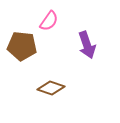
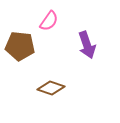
brown pentagon: moved 2 px left
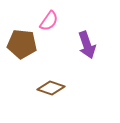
brown pentagon: moved 2 px right, 2 px up
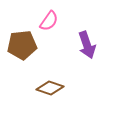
brown pentagon: moved 1 px down; rotated 12 degrees counterclockwise
brown diamond: moved 1 px left
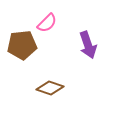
pink semicircle: moved 2 px left, 2 px down; rotated 10 degrees clockwise
purple arrow: moved 1 px right
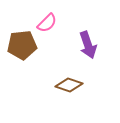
brown diamond: moved 19 px right, 3 px up
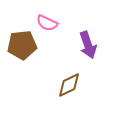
pink semicircle: rotated 70 degrees clockwise
brown diamond: rotated 44 degrees counterclockwise
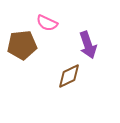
brown diamond: moved 9 px up
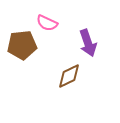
purple arrow: moved 2 px up
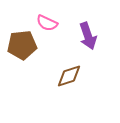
purple arrow: moved 7 px up
brown diamond: rotated 8 degrees clockwise
